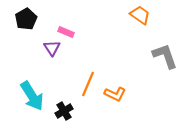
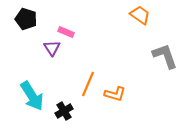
black pentagon: rotated 25 degrees counterclockwise
orange L-shape: rotated 10 degrees counterclockwise
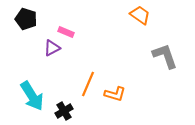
purple triangle: rotated 36 degrees clockwise
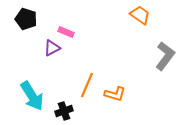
gray L-shape: rotated 56 degrees clockwise
orange line: moved 1 px left, 1 px down
black cross: rotated 12 degrees clockwise
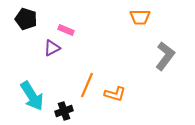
orange trapezoid: moved 2 px down; rotated 145 degrees clockwise
pink rectangle: moved 2 px up
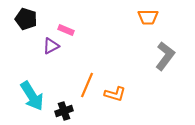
orange trapezoid: moved 8 px right
purple triangle: moved 1 px left, 2 px up
